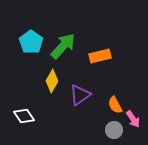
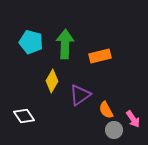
cyan pentagon: rotated 20 degrees counterclockwise
green arrow: moved 2 px right, 2 px up; rotated 40 degrees counterclockwise
orange semicircle: moved 9 px left, 5 px down
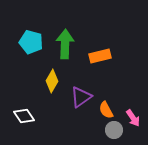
purple triangle: moved 1 px right, 2 px down
pink arrow: moved 1 px up
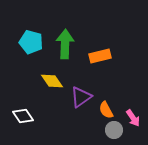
yellow diamond: rotated 65 degrees counterclockwise
white diamond: moved 1 px left
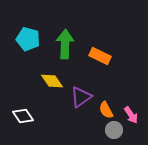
cyan pentagon: moved 3 px left, 3 px up
orange rectangle: rotated 40 degrees clockwise
pink arrow: moved 2 px left, 3 px up
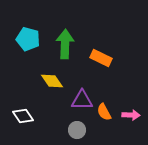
orange rectangle: moved 1 px right, 2 px down
purple triangle: moved 1 px right, 3 px down; rotated 35 degrees clockwise
orange semicircle: moved 2 px left, 2 px down
pink arrow: rotated 54 degrees counterclockwise
gray circle: moved 37 px left
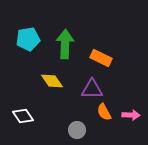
cyan pentagon: rotated 25 degrees counterclockwise
purple triangle: moved 10 px right, 11 px up
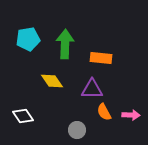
orange rectangle: rotated 20 degrees counterclockwise
